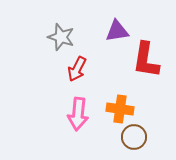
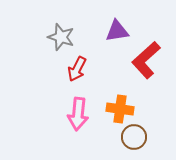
red L-shape: rotated 39 degrees clockwise
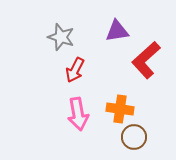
red arrow: moved 2 px left, 1 px down
pink arrow: rotated 16 degrees counterclockwise
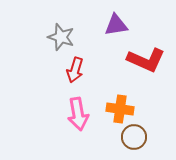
purple triangle: moved 1 px left, 6 px up
red L-shape: rotated 114 degrees counterclockwise
red arrow: rotated 10 degrees counterclockwise
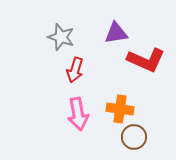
purple triangle: moved 8 px down
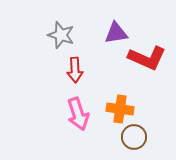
gray star: moved 2 px up
red L-shape: moved 1 px right, 2 px up
red arrow: rotated 20 degrees counterclockwise
pink arrow: rotated 8 degrees counterclockwise
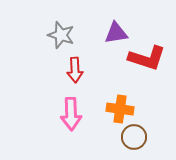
red L-shape: rotated 6 degrees counterclockwise
pink arrow: moved 7 px left; rotated 16 degrees clockwise
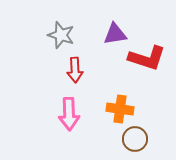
purple triangle: moved 1 px left, 1 px down
pink arrow: moved 2 px left
brown circle: moved 1 px right, 2 px down
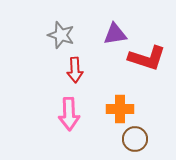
orange cross: rotated 8 degrees counterclockwise
